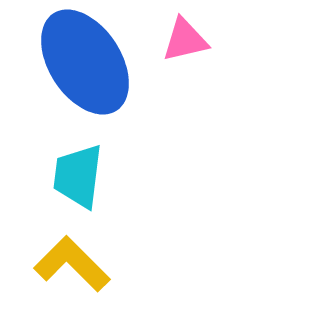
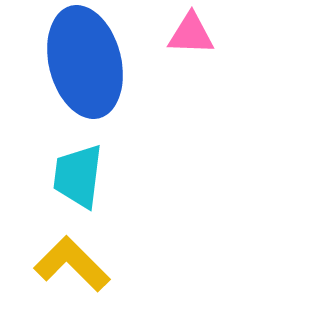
pink triangle: moved 6 px right, 6 px up; rotated 15 degrees clockwise
blue ellipse: rotated 19 degrees clockwise
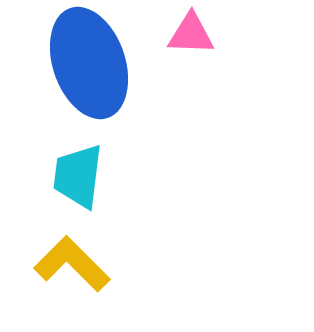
blue ellipse: moved 4 px right, 1 px down; rotated 5 degrees counterclockwise
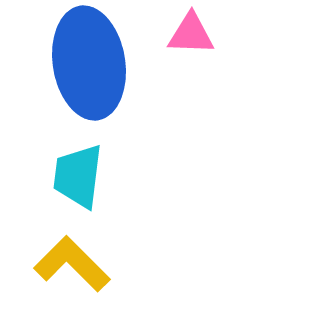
blue ellipse: rotated 10 degrees clockwise
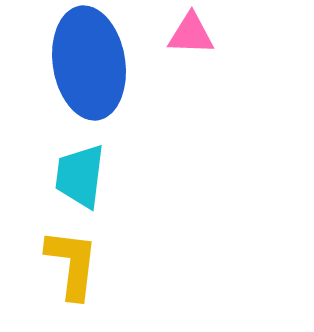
cyan trapezoid: moved 2 px right
yellow L-shape: rotated 52 degrees clockwise
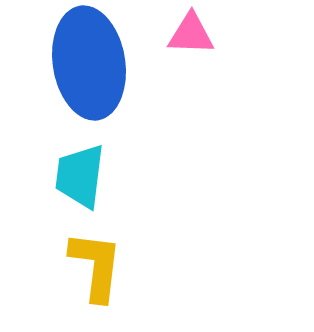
yellow L-shape: moved 24 px right, 2 px down
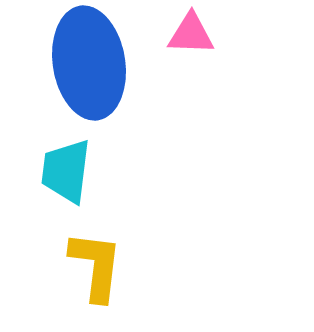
cyan trapezoid: moved 14 px left, 5 px up
